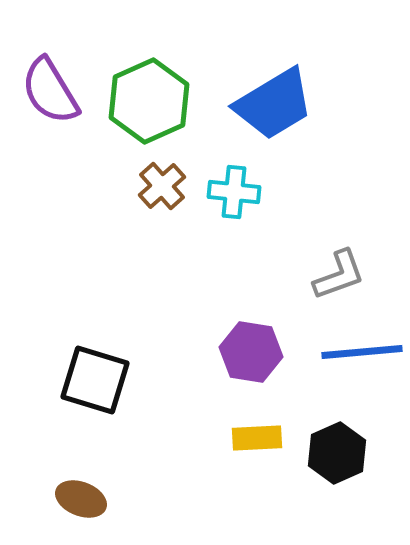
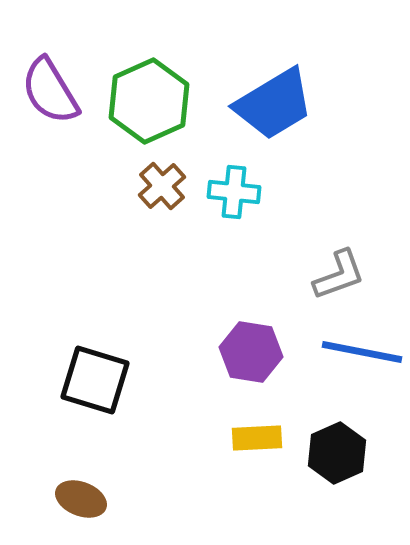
blue line: rotated 16 degrees clockwise
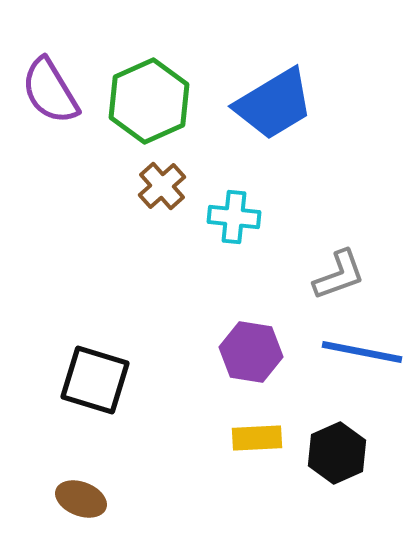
cyan cross: moved 25 px down
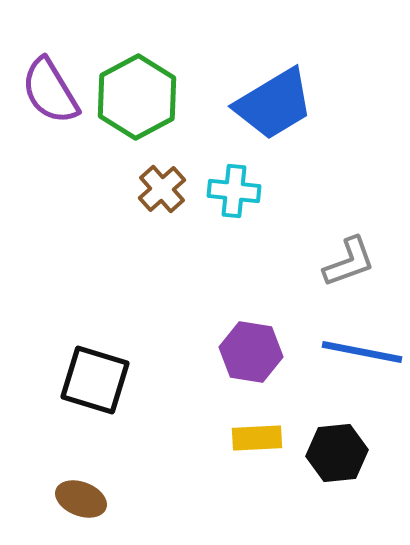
green hexagon: moved 12 px left, 4 px up; rotated 4 degrees counterclockwise
brown cross: moved 3 px down
cyan cross: moved 26 px up
gray L-shape: moved 10 px right, 13 px up
black hexagon: rotated 18 degrees clockwise
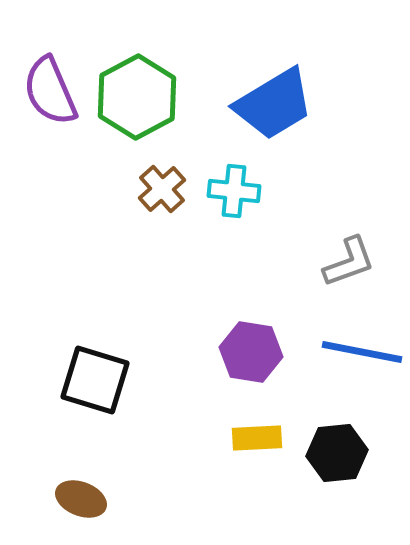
purple semicircle: rotated 8 degrees clockwise
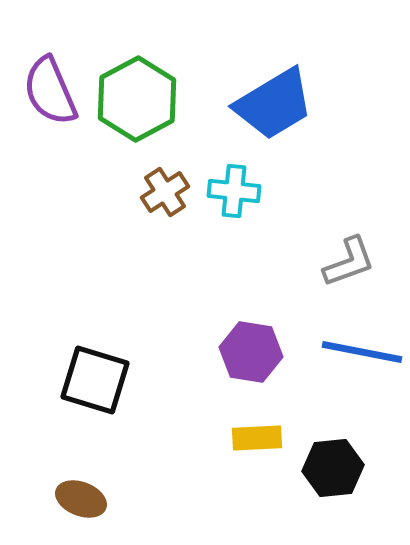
green hexagon: moved 2 px down
brown cross: moved 3 px right, 3 px down; rotated 9 degrees clockwise
black hexagon: moved 4 px left, 15 px down
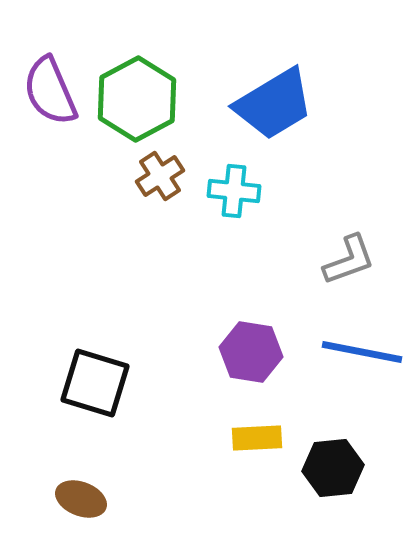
brown cross: moved 5 px left, 16 px up
gray L-shape: moved 2 px up
black square: moved 3 px down
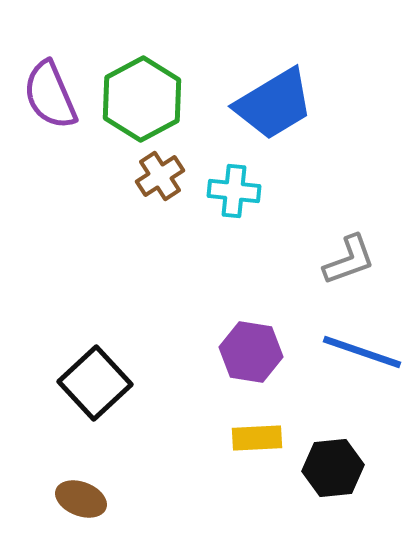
purple semicircle: moved 4 px down
green hexagon: moved 5 px right
blue line: rotated 8 degrees clockwise
black square: rotated 30 degrees clockwise
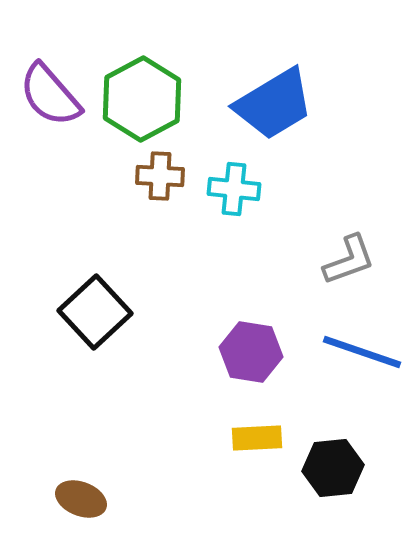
purple semicircle: rotated 18 degrees counterclockwise
brown cross: rotated 36 degrees clockwise
cyan cross: moved 2 px up
black square: moved 71 px up
